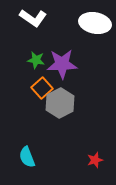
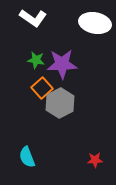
red star: rotated 14 degrees clockwise
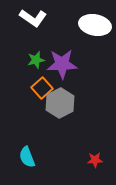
white ellipse: moved 2 px down
green star: rotated 24 degrees counterclockwise
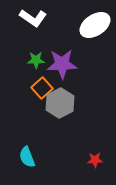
white ellipse: rotated 44 degrees counterclockwise
green star: rotated 12 degrees clockwise
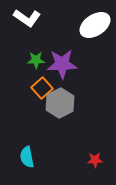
white L-shape: moved 6 px left
cyan semicircle: rotated 10 degrees clockwise
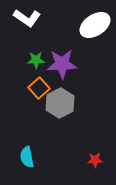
orange square: moved 3 px left
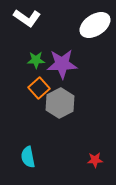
cyan semicircle: moved 1 px right
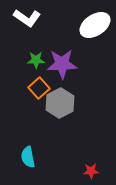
red star: moved 4 px left, 11 px down
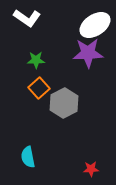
purple star: moved 26 px right, 11 px up
gray hexagon: moved 4 px right
red star: moved 2 px up
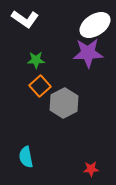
white L-shape: moved 2 px left, 1 px down
orange square: moved 1 px right, 2 px up
cyan semicircle: moved 2 px left
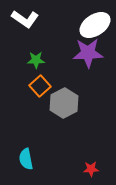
cyan semicircle: moved 2 px down
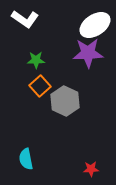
gray hexagon: moved 1 px right, 2 px up; rotated 8 degrees counterclockwise
